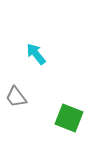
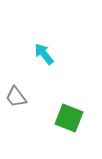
cyan arrow: moved 8 px right
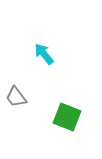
green square: moved 2 px left, 1 px up
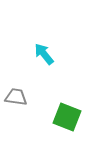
gray trapezoid: rotated 135 degrees clockwise
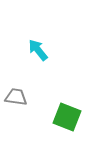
cyan arrow: moved 6 px left, 4 px up
